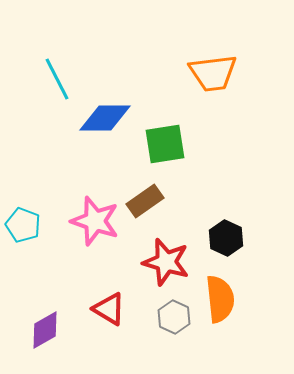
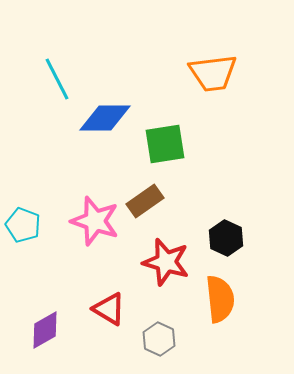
gray hexagon: moved 15 px left, 22 px down
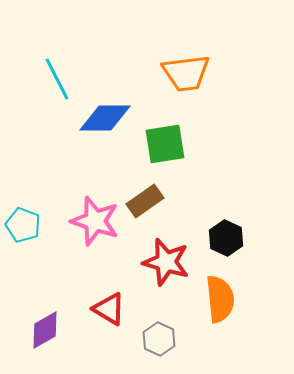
orange trapezoid: moved 27 px left
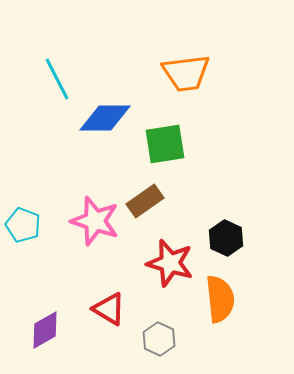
red star: moved 4 px right, 1 px down
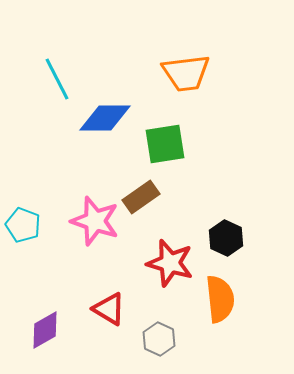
brown rectangle: moved 4 px left, 4 px up
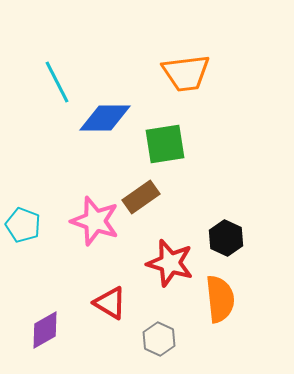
cyan line: moved 3 px down
red triangle: moved 1 px right, 6 px up
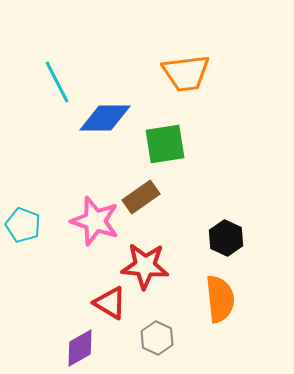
red star: moved 25 px left, 3 px down; rotated 12 degrees counterclockwise
purple diamond: moved 35 px right, 18 px down
gray hexagon: moved 2 px left, 1 px up
